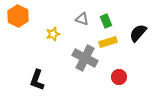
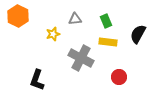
gray triangle: moved 7 px left; rotated 24 degrees counterclockwise
black semicircle: moved 1 px down; rotated 12 degrees counterclockwise
yellow rectangle: rotated 24 degrees clockwise
gray cross: moved 4 px left
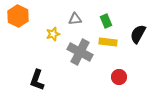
gray cross: moved 1 px left, 6 px up
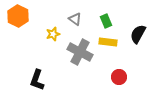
gray triangle: rotated 40 degrees clockwise
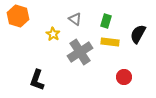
orange hexagon: rotated 10 degrees counterclockwise
green rectangle: rotated 40 degrees clockwise
yellow star: rotated 24 degrees counterclockwise
yellow rectangle: moved 2 px right
gray cross: rotated 30 degrees clockwise
red circle: moved 5 px right
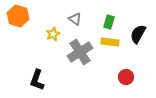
green rectangle: moved 3 px right, 1 px down
yellow star: rotated 16 degrees clockwise
red circle: moved 2 px right
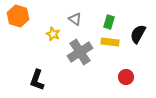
yellow star: rotated 24 degrees counterclockwise
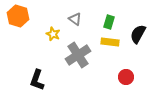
gray cross: moved 2 px left, 3 px down
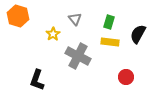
gray triangle: rotated 16 degrees clockwise
yellow star: rotated 16 degrees clockwise
gray cross: moved 1 px down; rotated 30 degrees counterclockwise
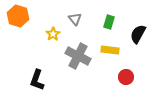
yellow rectangle: moved 8 px down
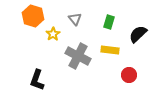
orange hexagon: moved 15 px right
black semicircle: rotated 18 degrees clockwise
red circle: moved 3 px right, 2 px up
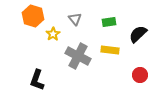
green rectangle: rotated 64 degrees clockwise
red circle: moved 11 px right
